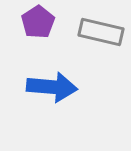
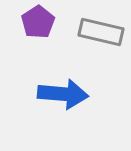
blue arrow: moved 11 px right, 7 px down
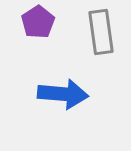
gray rectangle: rotated 69 degrees clockwise
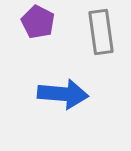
purple pentagon: rotated 12 degrees counterclockwise
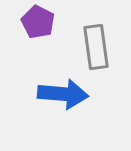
gray rectangle: moved 5 px left, 15 px down
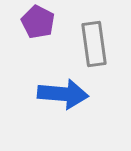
gray rectangle: moved 2 px left, 3 px up
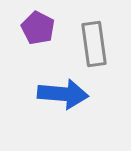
purple pentagon: moved 6 px down
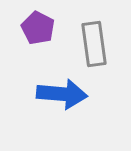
blue arrow: moved 1 px left
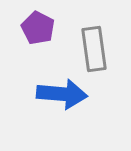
gray rectangle: moved 5 px down
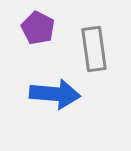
blue arrow: moved 7 px left
